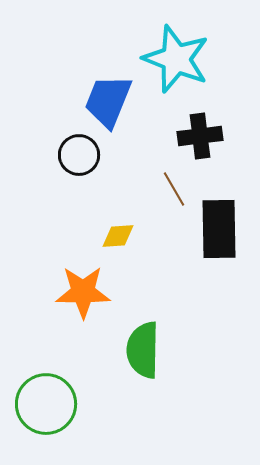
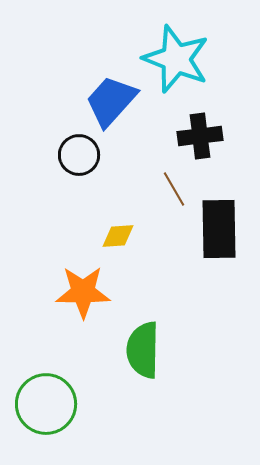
blue trapezoid: moved 3 px right; rotated 20 degrees clockwise
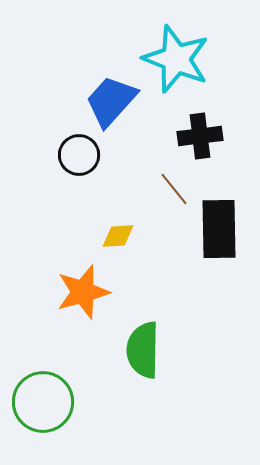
brown line: rotated 9 degrees counterclockwise
orange star: rotated 16 degrees counterclockwise
green circle: moved 3 px left, 2 px up
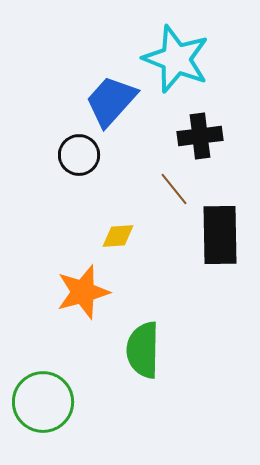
black rectangle: moved 1 px right, 6 px down
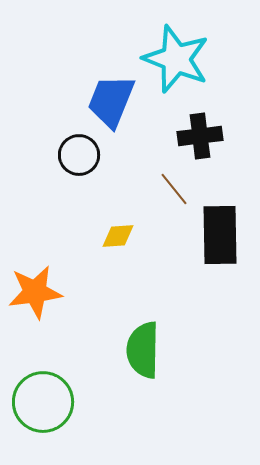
blue trapezoid: rotated 20 degrees counterclockwise
orange star: moved 48 px left; rotated 8 degrees clockwise
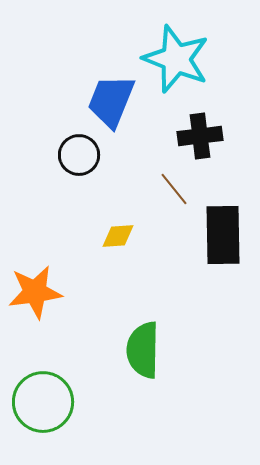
black rectangle: moved 3 px right
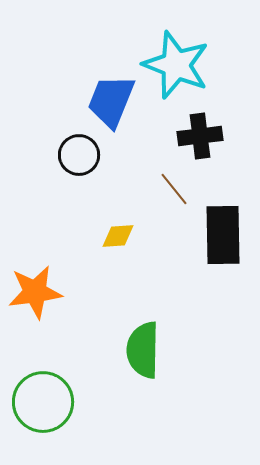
cyan star: moved 6 px down
